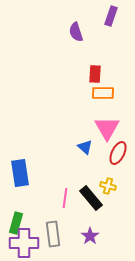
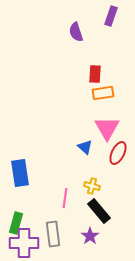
orange rectangle: rotated 10 degrees counterclockwise
yellow cross: moved 16 px left
black rectangle: moved 8 px right, 13 px down
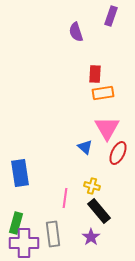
purple star: moved 1 px right, 1 px down
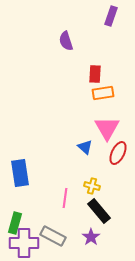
purple semicircle: moved 10 px left, 9 px down
green rectangle: moved 1 px left
gray rectangle: moved 2 px down; rotated 55 degrees counterclockwise
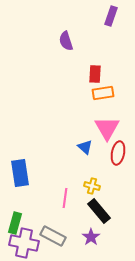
red ellipse: rotated 15 degrees counterclockwise
purple cross: rotated 12 degrees clockwise
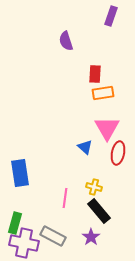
yellow cross: moved 2 px right, 1 px down
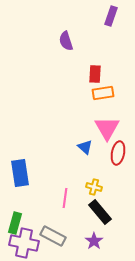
black rectangle: moved 1 px right, 1 px down
purple star: moved 3 px right, 4 px down
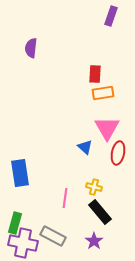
purple semicircle: moved 35 px left, 7 px down; rotated 24 degrees clockwise
purple cross: moved 1 px left
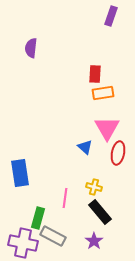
green rectangle: moved 23 px right, 5 px up
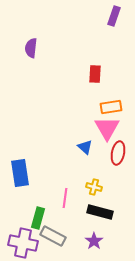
purple rectangle: moved 3 px right
orange rectangle: moved 8 px right, 14 px down
black rectangle: rotated 35 degrees counterclockwise
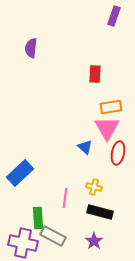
blue rectangle: rotated 56 degrees clockwise
green rectangle: rotated 20 degrees counterclockwise
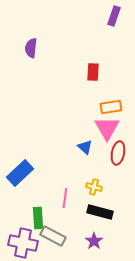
red rectangle: moved 2 px left, 2 px up
